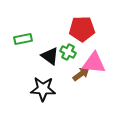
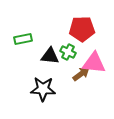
black triangle: rotated 30 degrees counterclockwise
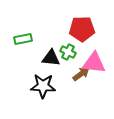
black triangle: moved 1 px right, 2 px down
black star: moved 3 px up
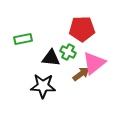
pink triangle: rotated 45 degrees counterclockwise
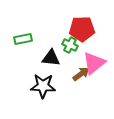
green cross: moved 2 px right, 7 px up
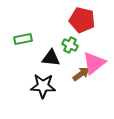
red pentagon: moved 9 px up; rotated 15 degrees clockwise
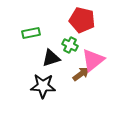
green rectangle: moved 8 px right, 6 px up
black triangle: rotated 24 degrees counterclockwise
pink triangle: moved 1 px left, 3 px up
